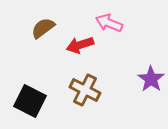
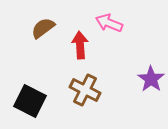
red arrow: rotated 104 degrees clockwise
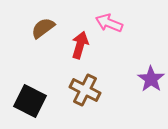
red arrow: rotated 20 degrees clockwise
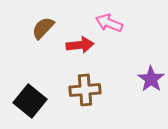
brown semicircle: rotated 10 degrees counterclockwise
red arrow: rotated 68 degrees clockwise
brown cross: rotated 32 degrees counterclockwise
black square: rotated 12 degrees clockwise
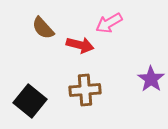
pink arrow: rotated 52 degrees counterclockwise
brown semicircle: rotated 85 degrees counterclockwise
red arrow: rotated 20 degrees clockwise
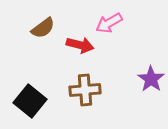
brown semicircle: rotated 85 degrees counterclockwise
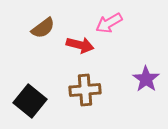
purple star: moved 5 px left
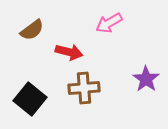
brown semicircle: moved 11 px left, 2 px down
red arrow: moved 11 px left, 7 px down
brown cross: moved 1 px left, 2 px up
black square: moved 2 px up
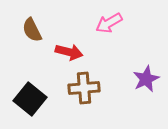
brown semicircle: rotated 100 degrees clockwise
purple star: rotated 12 degrees clockwise
